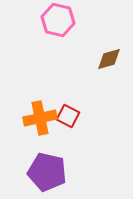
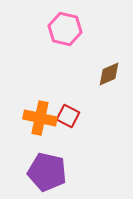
pink hexagon: moved 7 px right, 9 px down
brown diamond: moved 15 px down; rotated 8 degrees counterclockwise
orange cross: rotated 24 degrees clockwise
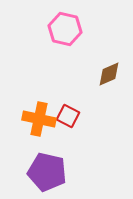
orange cross: moved 1 px left, 1 px down
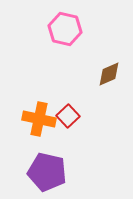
red square: rotated 20 degrees clockwise
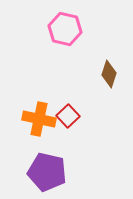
brown diamond: rotated 48 degrees counterclockwise
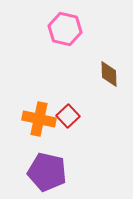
brown diamond: rotated 20 degrees counterclockwise
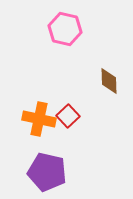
brown diamond: moved 7 px down
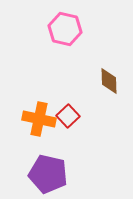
purple pentagon: moved 1 px right, 2 px down
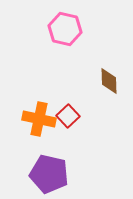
purple pentagon: moved 1 px right
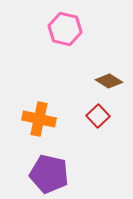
brown diamond: rotated 56 degrees counterclockwise
red square: moved 30 px right
